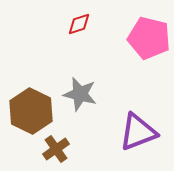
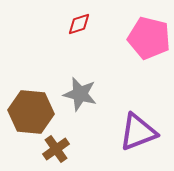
brown hexagon: moved 1 px down; rotated 21 degrees counterclockwise
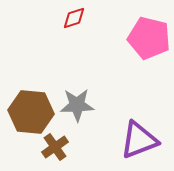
red diamond: moved 5 px left, 6 px up
gray star: moved 3 px left, 11 px down; rotated 16 degrees counterclockwise
purple triangle: moved 1 px right, 8 px down
brown cross: moved 1 px left, 2 px up
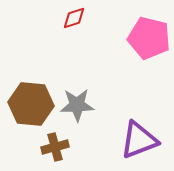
brown hexagon: moved 8 px up
brown cross: rotated 20 degrees clockwise
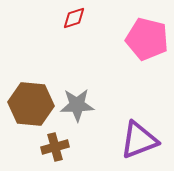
pink pentagon: moved 2 px left, 1 px down
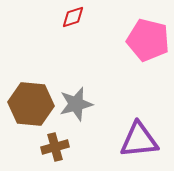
red diamond: moved 1 px left, 1 px up
pink pentagon: moved 1 px right, 1 px down
gray star: moved 1 px left, 1 px up; rotated 12 degrees counterclockwise
purple triangle: rotated 15 degrees clockwise
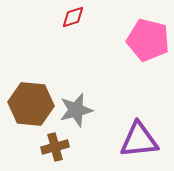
gray star: moved 6 px down
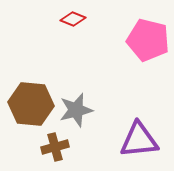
red diamond: moved 2 px down; rotated 40 degrees clockwise
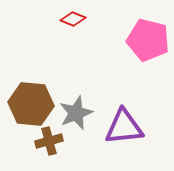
gray star: moved 3 px down; rotated 8 degrees counterclockwise
purple triangle: moved 15 px left, 13 px up
brown cross: moved 6 px left, 6 px up
